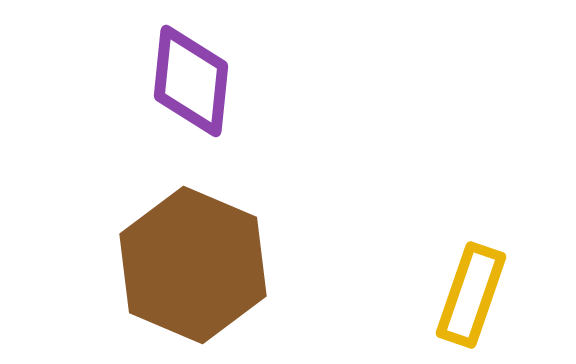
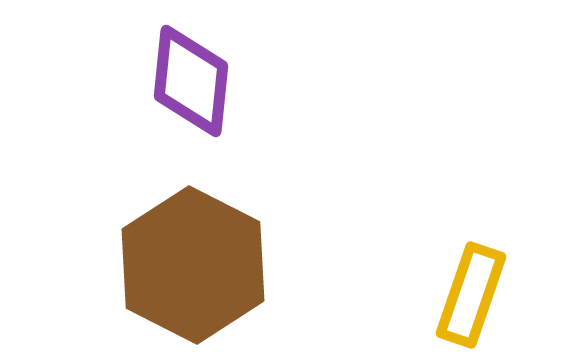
brown hexagon: rotated 4 degrees clockwise
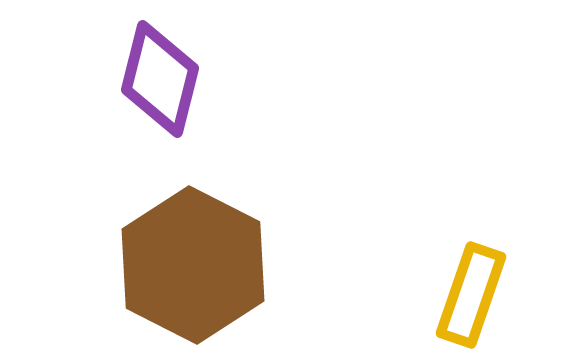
purple diamond: moved 31 px left, 2 px up; rotated 8 degrees clockwise
